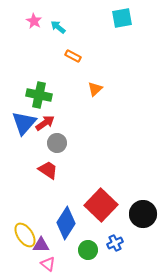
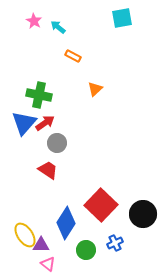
green circle: moved 2 px left
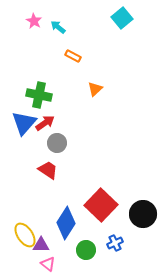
cyan square: rotated 30 degrees counterclockwise
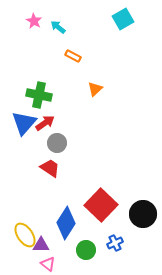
cyan square: moved 1 px right, 1 px down; rotated 10 degrees clockwise
red trapezoid: moved 2 px right, 2 px up
